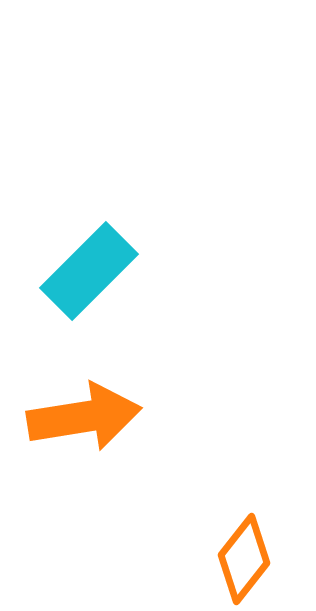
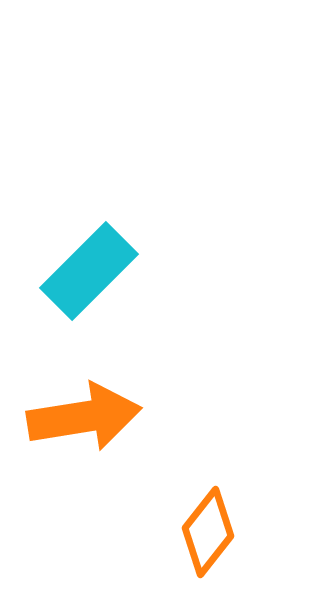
orange diamond: moved 36 px left, 27 px up
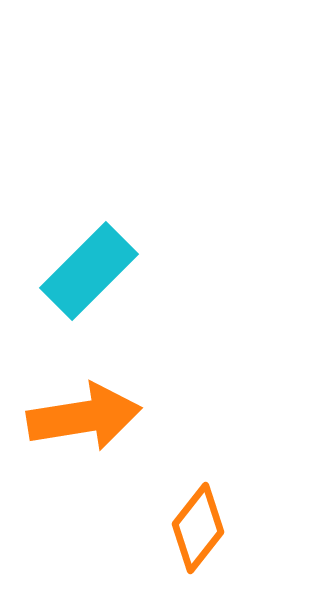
orange diamond: moved 10 px left, 4 px up
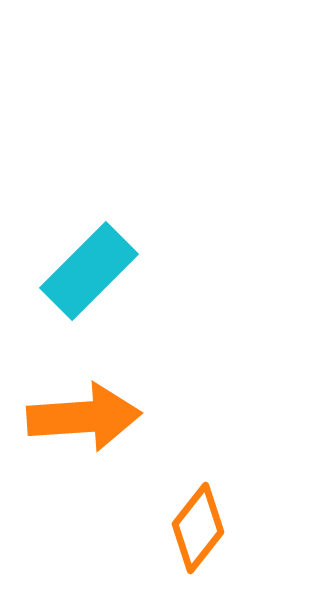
orange arrow: rotated 5 degrees clockwise
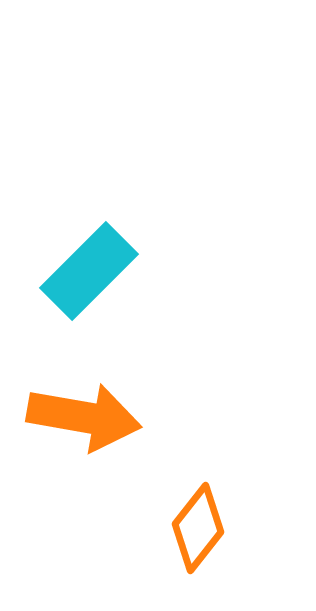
orange arrow: rotated 14 degrees clockwise
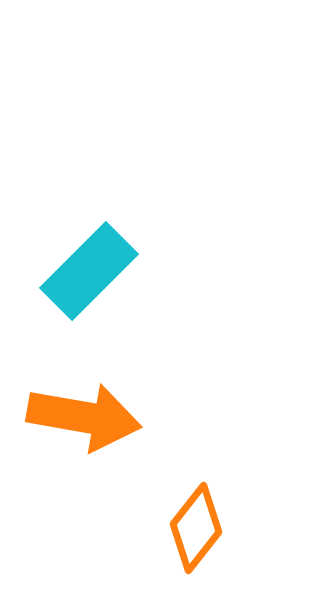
orange diamond: moved 2 px left
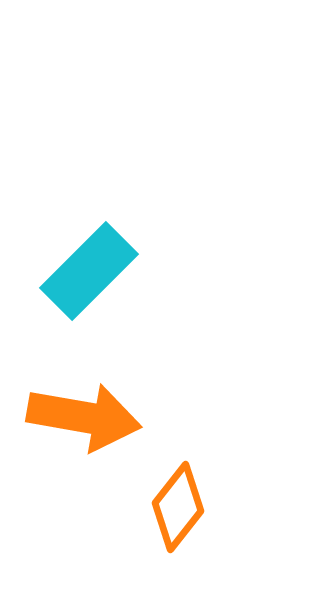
orange diamond: moved 18 px left, 21 px up
